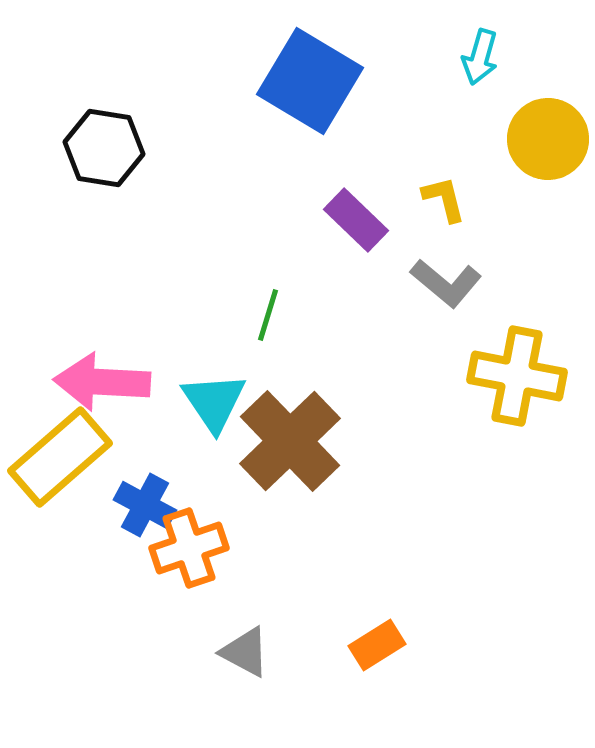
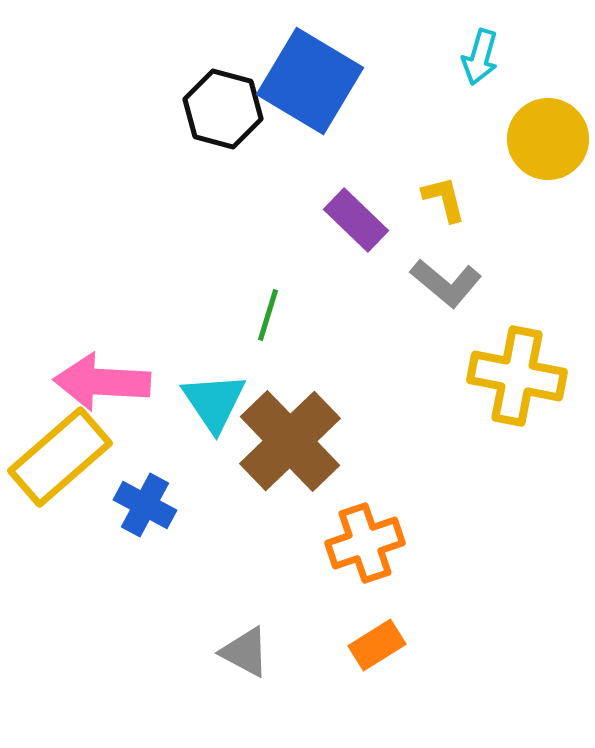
black hexagon: moved 119 px right, 39 px up; rotated 6 degrees clockwise
orange cross: moved 176 px right, 5 px up
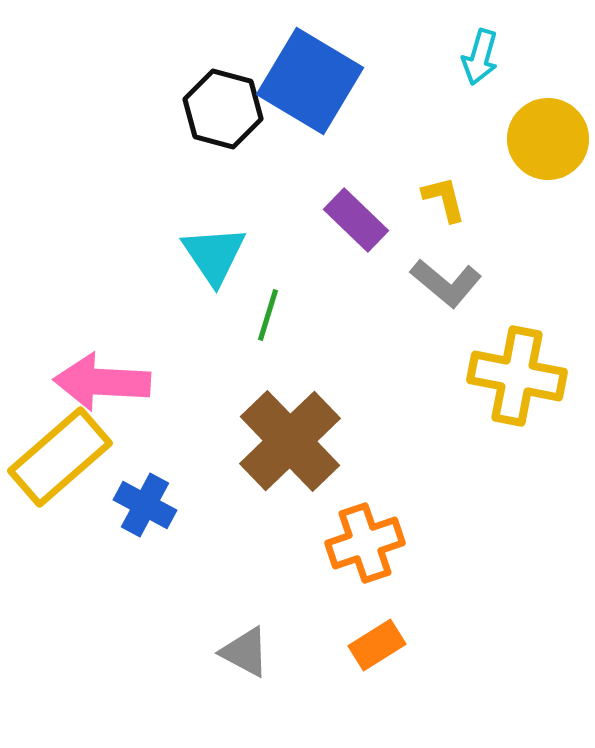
cyan triangle: moved 147 px up
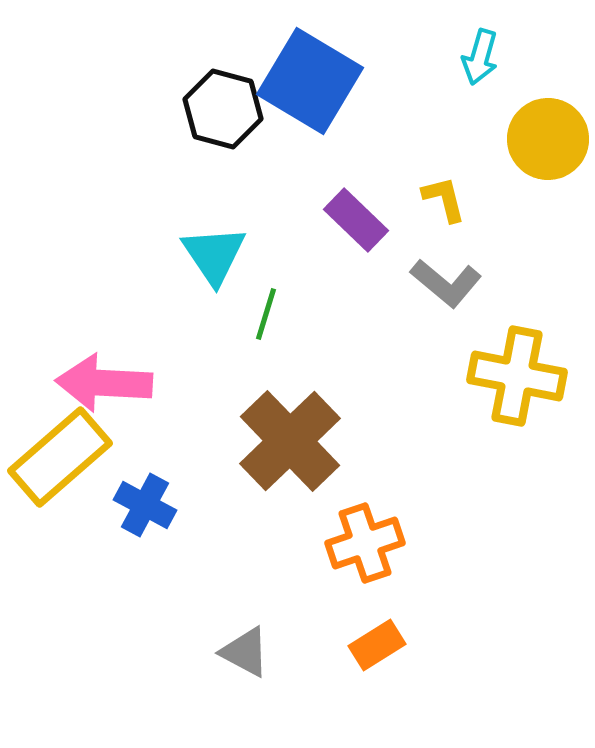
green line: moved 2 px left, 1 px up
pink arrow: moved 2 px right, 1 px down
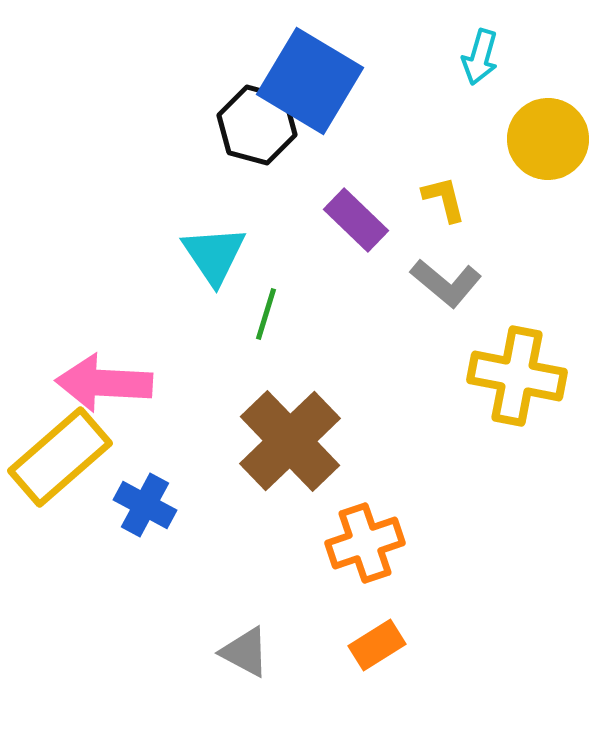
black hexagon: moved 34 px right, 16 px down
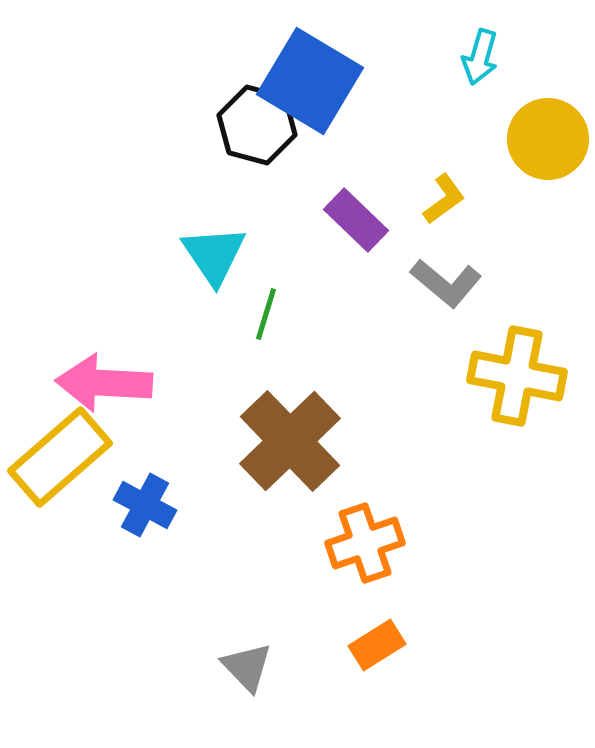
yellow L-shape: rotated 68 degrees clockwise
gray triangle: moved 2 px right, 15 px down; rotated 18 degrees clockwise
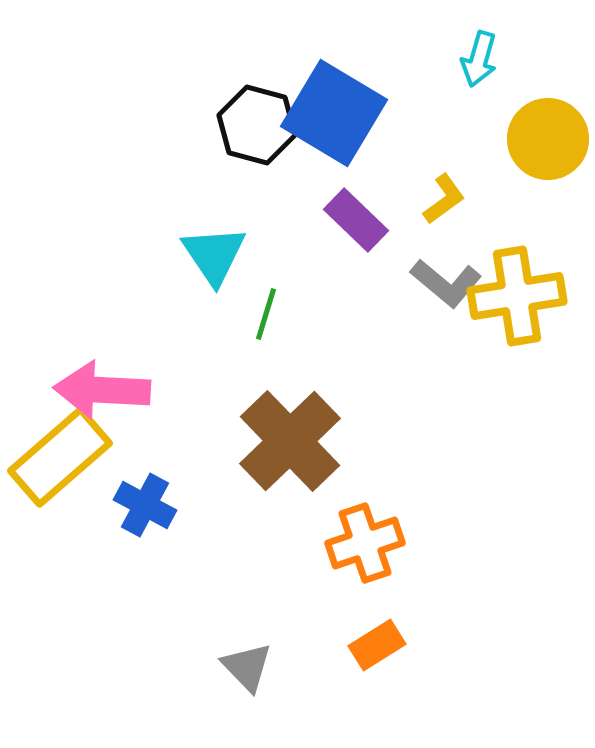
cyan arrow: moved 1 px left, 2 px down
blue square: moved 24 px right, 32 px down
yellow cross: moved 80 px up; rotated 20 degrees counterclockwise
pink arrow: moved 2 px left, 7 px down
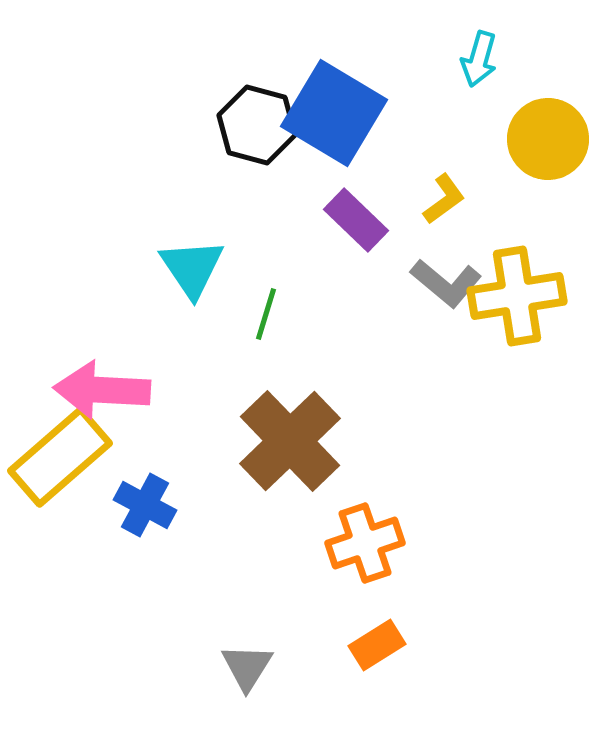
cyan triangle: moved 22 px left, 13 px down
gray triangle: rotated 16 degrees clockwise
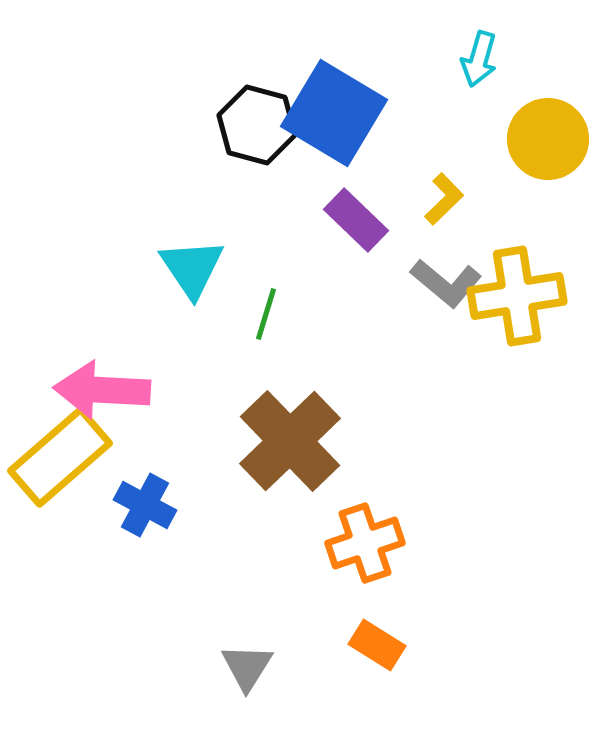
yellow L-shape: rotated 8 degrees counterclockwise
orange rectangle: rotated 64 degrees clockwise
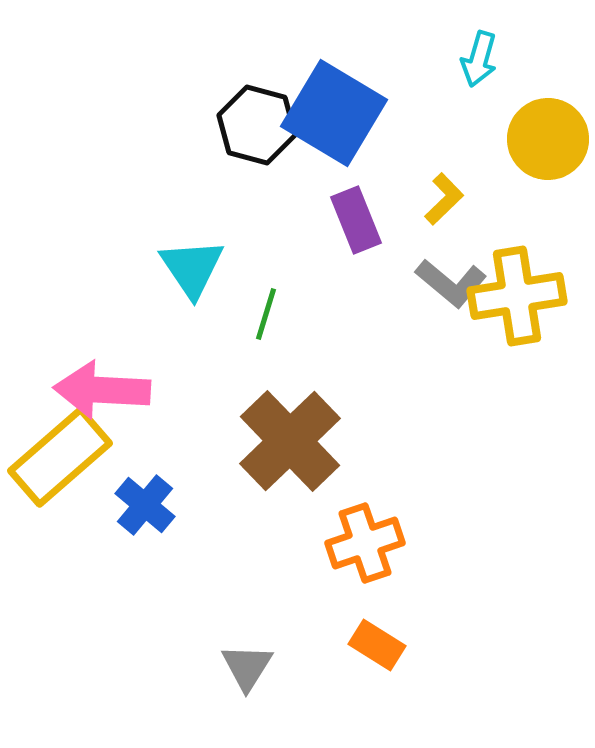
purple rectangle: rotated 24 degrees clockwise
gray L-shape: moved 5 px right
blue cross: rotated 12 degrees clockwise
